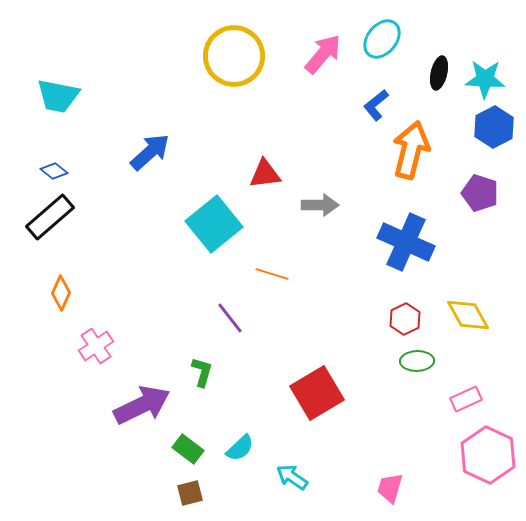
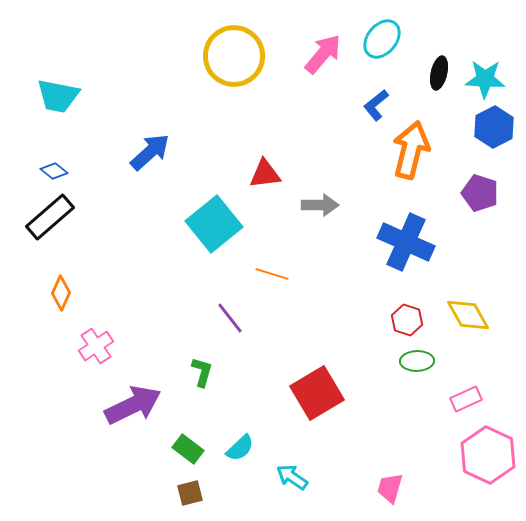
red hexagon: moved 2 px right, 1 px down; rotated 16 degrees counterclockwise
purple arrow: moved 9 px left
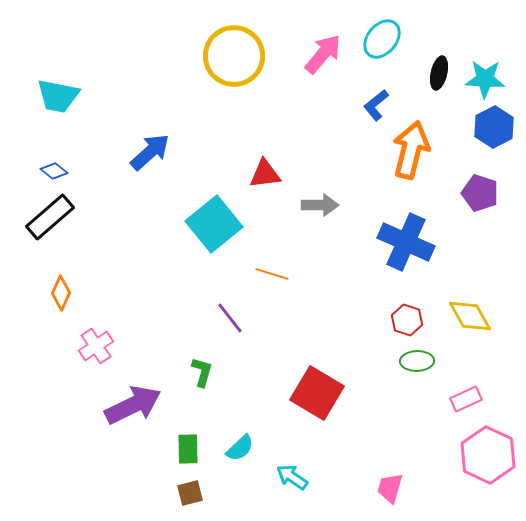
yellow diamond: moved 2 px right, 1 px down
red square: rotated 28 degrees counterclockwise
green rectangle: rotated 52 degrees clockwise
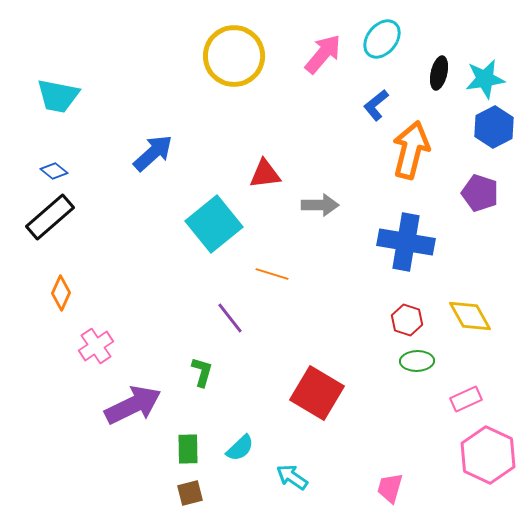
cyan star: rotated 12 degrees counterclockwise
blue arrow: moved 3 px right, 1 px down
blue cross: rotated 14 degrees counterclockwise
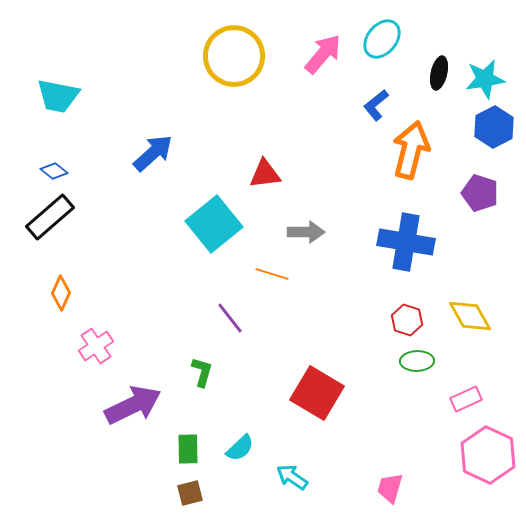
gray arrow: moved 14 px left, 27 px down
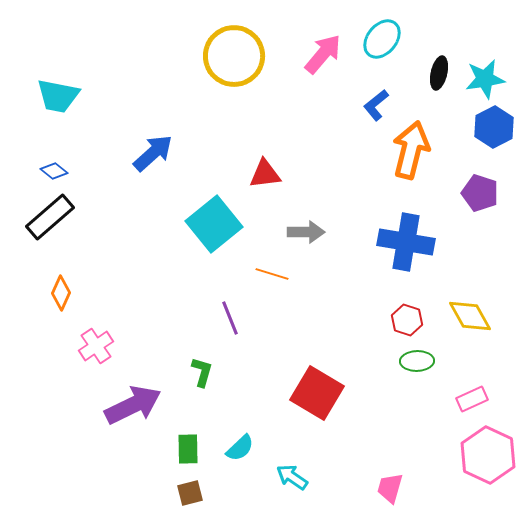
purple line: rotated 16 degrees clockwise
pink rectangle: moved 6 px right
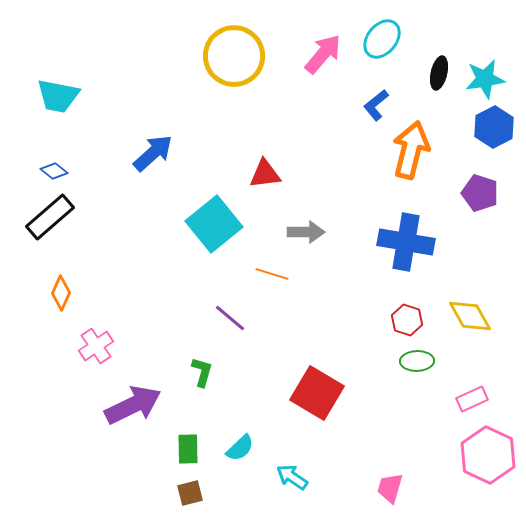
purple line: rotated 28 degrees counterclockwise
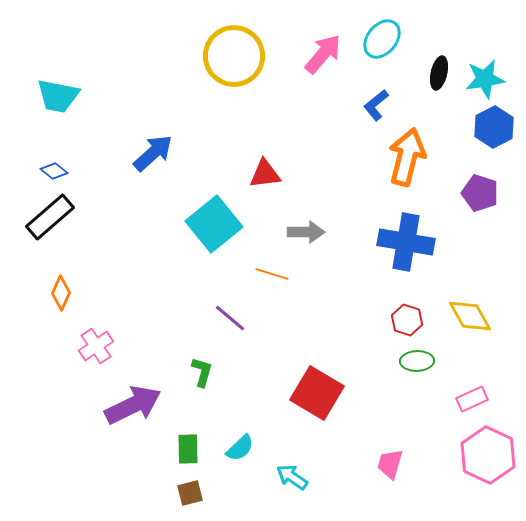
orange arrow: moved 4 px left, 7 px down
pink trapezoid: moved 24 px up
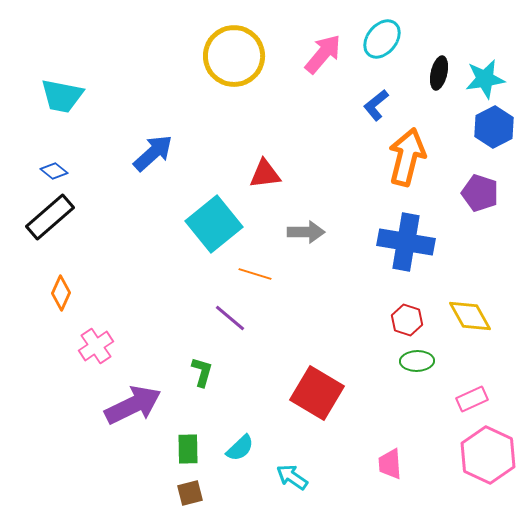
cyan trapezoid: moved 4 px right
orange line: moved 17 px left
pink trapezoid: rotated 20 degrees counterclockwise
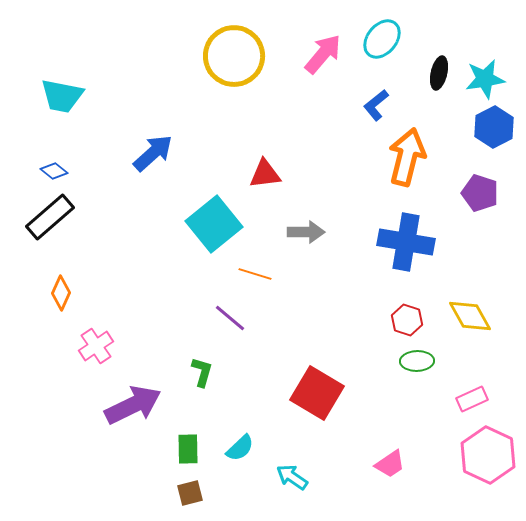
pink trapezoid: rotated 120 degrees counterclockwise
